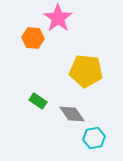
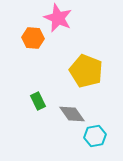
pink star: rotated 12 degrees counterclockwise
yellow pentagon: rotated 16 degrees clockwise
green rectangle: rotated 30 degrees clockwise
cyan hexagon: moved 1 px right, 2 px up
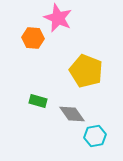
green rectangle: rotated 48 degrees counterclockwise
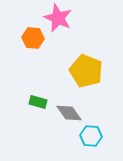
green rectangle: moved 1 px down
gray diamond: moved 3 px left, 1 px up
cyan hexagon: moved 4 px left; rotated 15 degrees clockwise
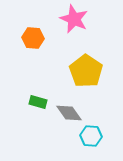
pink star: moved 16 px right, 1 px down
yellow pentagon: rotated 12 degrees clockwise
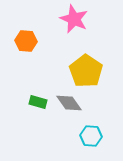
orange hexagon: moved 7 px left, 3 px down
gray diamond: moved 10 px up
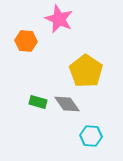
pink star: moved 15 px left
gray diamond: moved 2 px left, 1 px down
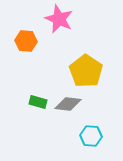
gray diamond: moved 1 px right; rotated 48 degrees counterclockwise
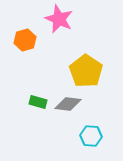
orange hexagon: moved 1 px left, 1 px up; rotated 20 degrees counterclockwise
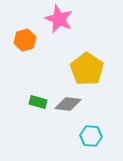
yellow pentagon: moved 1 px right, 2 px up
